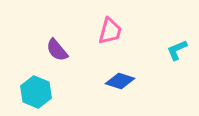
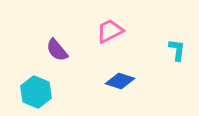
pink trapezoid: rotated 132 degrees counterclockwise
cyan L-shape: rotated 120 degrees clockwise
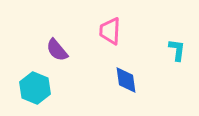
pink trapezoid: rotated 60 degrees counterclockwise
blue diamond: moved 6 px right, 1 px up; rotated 64 degrees clockwise
cyan hexagon: moved 1 px left, 4 px up
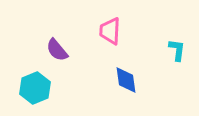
cyan hexagon: rotated 16 degrees clockwise
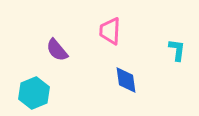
cyan hexagon: moved 1 px left, 5 px down
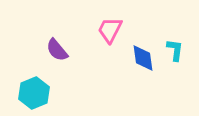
pink trapezoid: moved 1 px up; rotated 24 degrees clockwise
cyan L-shape: moved 2 px left
blue diamond: moved 17 px right, 22 px up
